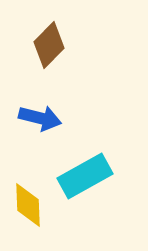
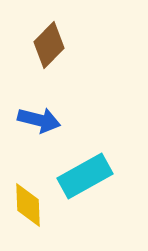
blue arrow: moved 1 px left, 2 px down
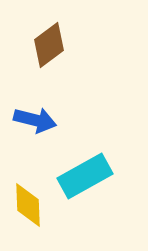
brown diamond: rotated 9 degrees clockwise
blue arrow: moved 4 px left
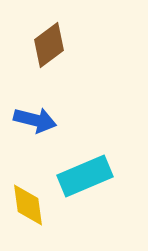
cyan rectangle: rotated 6 degrees clockwise
yellow diamond: rotated 6 degrees counterclockwise
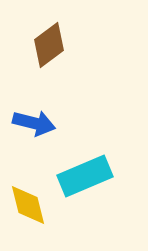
blue arrow: moved 1 px left, 3 px down
yellow diamond: rotated 6 degrees counterclockwise
